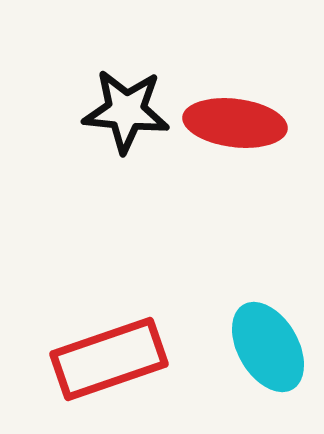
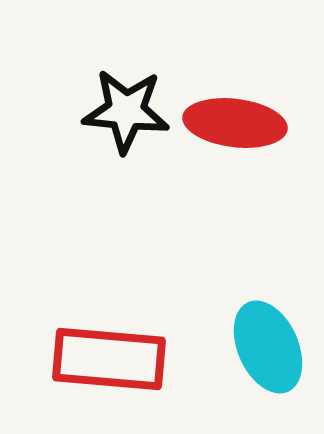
cyan ellipse: rotated 6 degrees clockwise
red rectangle: rotated 24 degrees clockwise
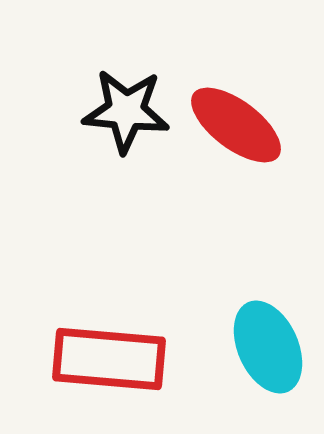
red ellipse: moved 1 px right, 2 px down; rotated 30 degrees clockwise
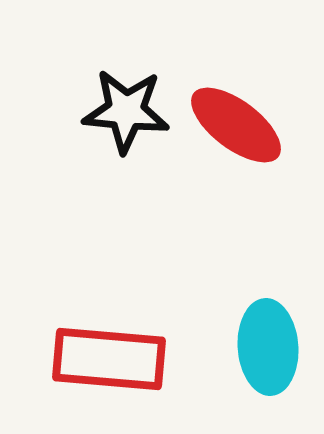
cyan ellipse: rotated 20 degrees clockwise
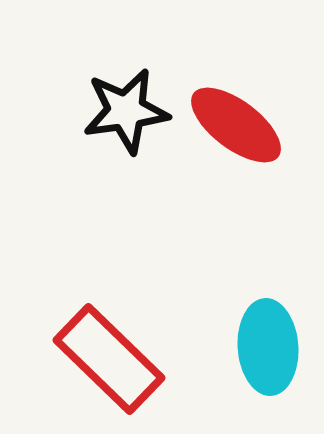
black star: rotated 14 degrees counterclockwise
red rectangle: rotated 39 degrees clockwise
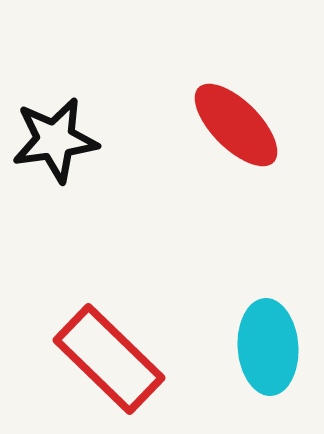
black star: moved 71 px left, 29 px down
red ellipse: rotated 8 degrees clockwise
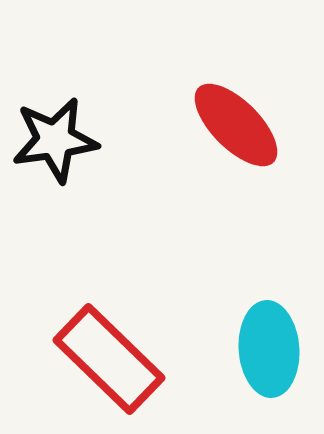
cyan ellipse: moved 1 px right, 2 px down
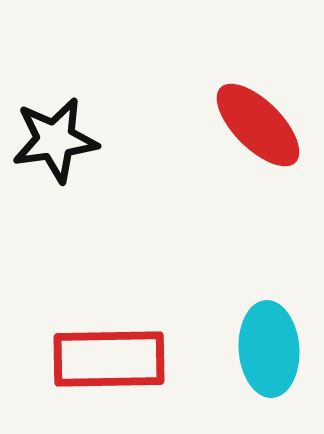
red ellipse: moved 22 px right
red rectangle: rotated 45 degrees counterclockwise
